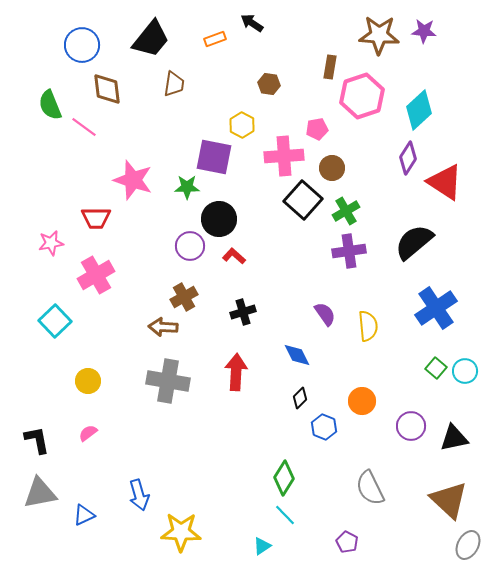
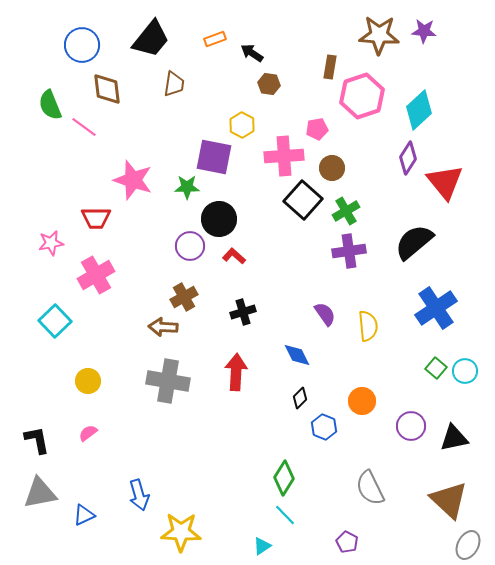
black arrow at (252, 23): moved 30 px down
red triangle at (445, 182): rotated 18 degrees clockwise
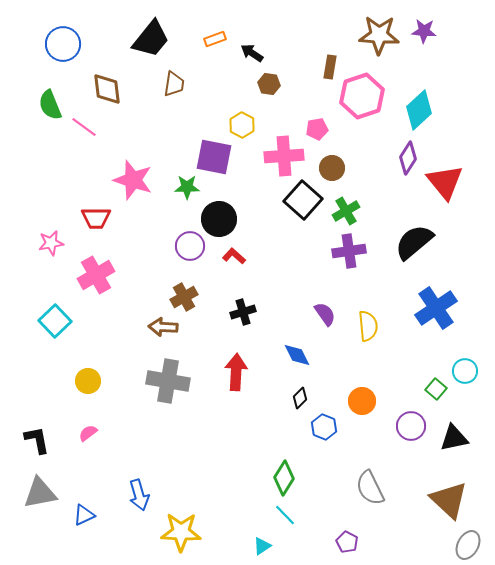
blue circle at (82, 45): moved 19 px left, 1 px up
green square at (436, 368): moved 21 px down
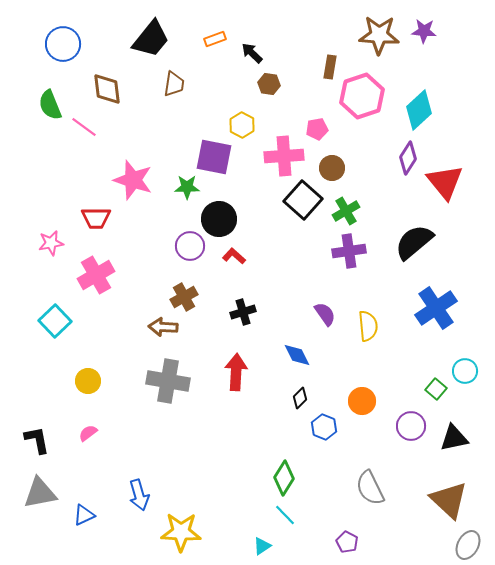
black arrow at (252, 53): rotated 10 degrees clockwise
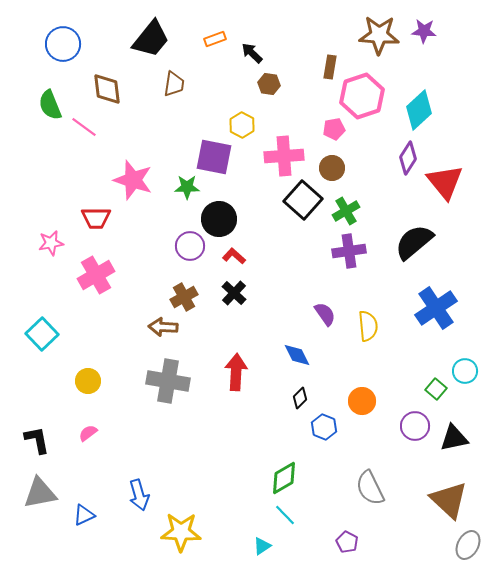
pink pentagon at (317, 129): moved 17 px right
black cross at (243, 312): moved 9 px left, 19 px up; rotated 30 degrees counterclockwise
cyan square at (55, 321): moved 13 px left, 13 px down
purple circle at (411, 426): moved 4 px right
green diamond at (284, 478): rotated 28 degrees clockwise
